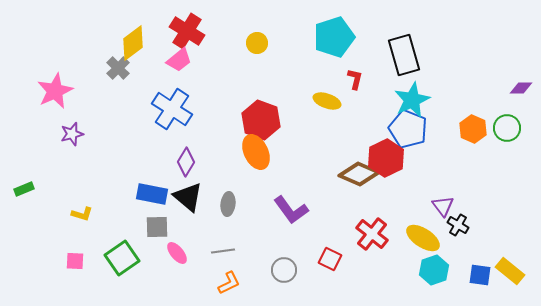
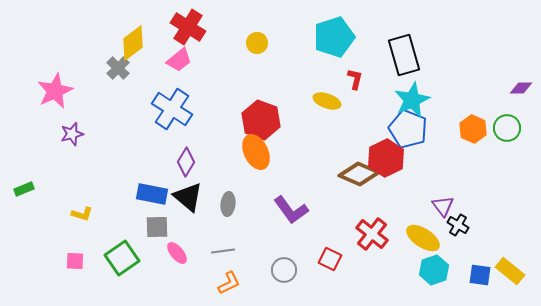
red cross at (187, 31): moved 1 px right, 4 px up
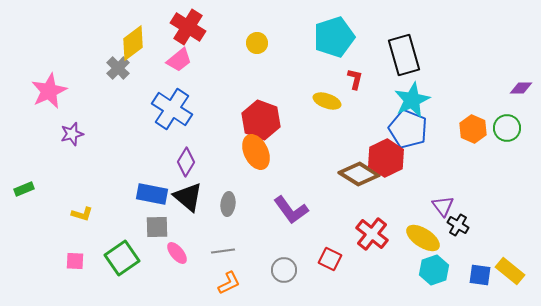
pink star at (55, 91): moved 6 px left
brown diamond at (359, 174): rotated 9 degrees clockwise
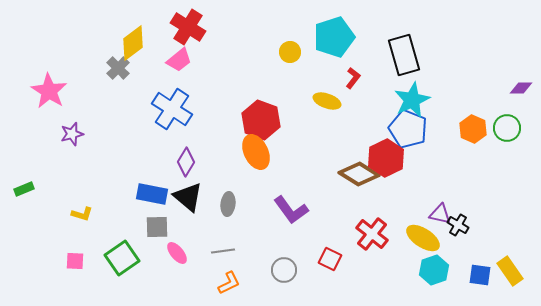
yellow circle at (257, 43): moved 33 px right, 9 px down
red L-shape at (355, 79): moved 2 px left, 1 px up; rotated 25 degrees clockwise
pink star at (49, 91): rotated 15 degrees counterclockwise
purple triangle at (443, 206): moved 3 px left, 8 px down; rotated 40 degrees counterclockwise
yellow rectangle at (510, 271): rotated 16 degrees clockwise
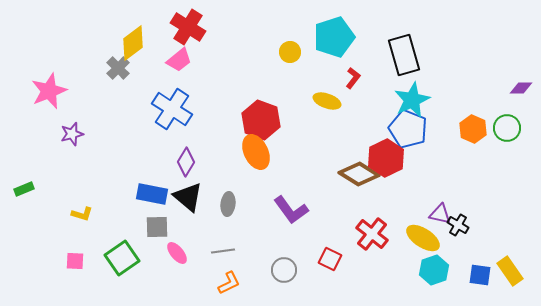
pink star at (49, 91): rotated 18 degrees clockwise
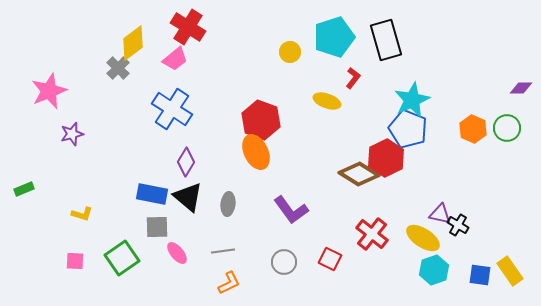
black rectangle at (404, 55): moved 18 px left, 15 px up
pink trapezoid at (179, 60): moved 4 px left, 1 px up
gray circle at (284, 270): moved 8 px up
